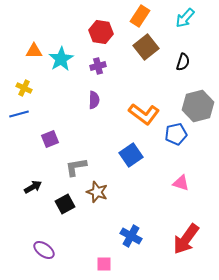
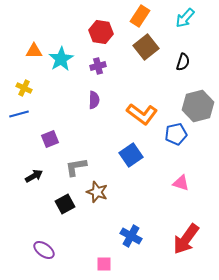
orange L-shape: moved 2 px left
black arrow: moved 1 px right, 11 px up
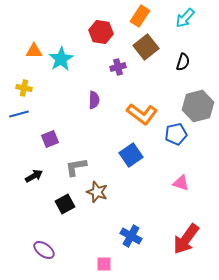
purple cross: moved 20 px right, 1 px down
yellow cross: rotated 14 degrees counterclockwise
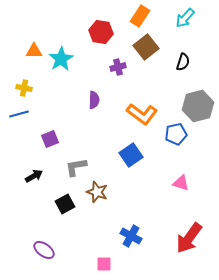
red arrow: moved 3 px right, 1 px up
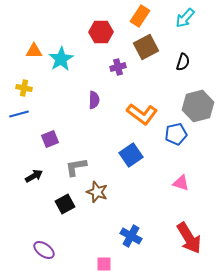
red hexagon: rotated 10 degrees counterclockwise
brown square: rotated 10 degrees clockwise
red arrow: rotated 68 degrees counterclockwise
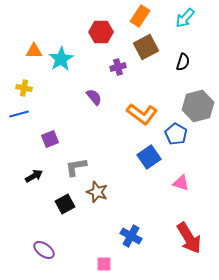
purple semicircle: moved 3 px up; rotated 42 degrees counterclockwise
blue pentagon: rotated 30 degrees counterclockwise
blue square: moved 18 px right, 2 px down
